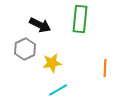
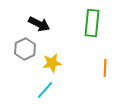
green rectangle: moved 12 px right, 4 px down
black arrow: moved 1 px left, 1 px up
cyan line: moved 13 px left; rotated 18 degrees counterclockwise
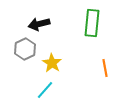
black arrow: rotated 140 degrees clockwise
yellow star: rotated 30 degrees counterclockwise
orange line: rotated 12 degrees counterclockwise
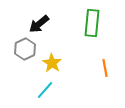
black arrow: rotated 25 degrees counterclockwise
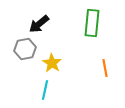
gray hexagon: rotated 15 degrees clockwise
cyan line: rotated 30 degrees counterclockwise
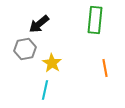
green rectangle: moved 3 px right, 3 px up
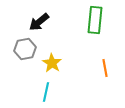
black arrow: moved 2 px up
cyan line: moved 1 px right, 2 px down
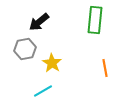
cyan line: moved 3 px left, 1 px up; rotated 48 degrees clockwise
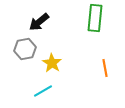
green rectangle: moved 2 px up
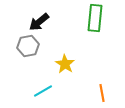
gray hexagon: moved 3 px right, 3 px up
yellow star: moved 13 px right, 1 px down
orange line: moved 3 px left, 25 px down
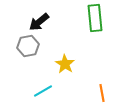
green rectangle: rotated 12 degrees counterclockwise
